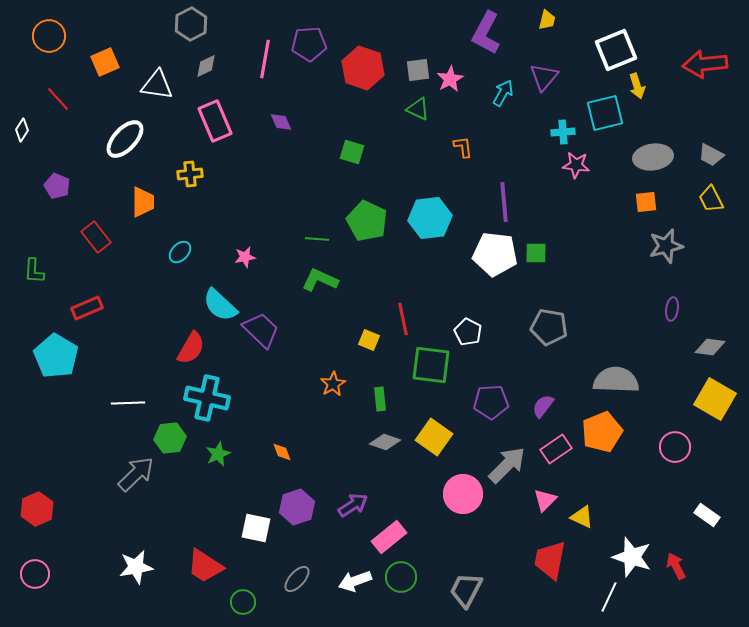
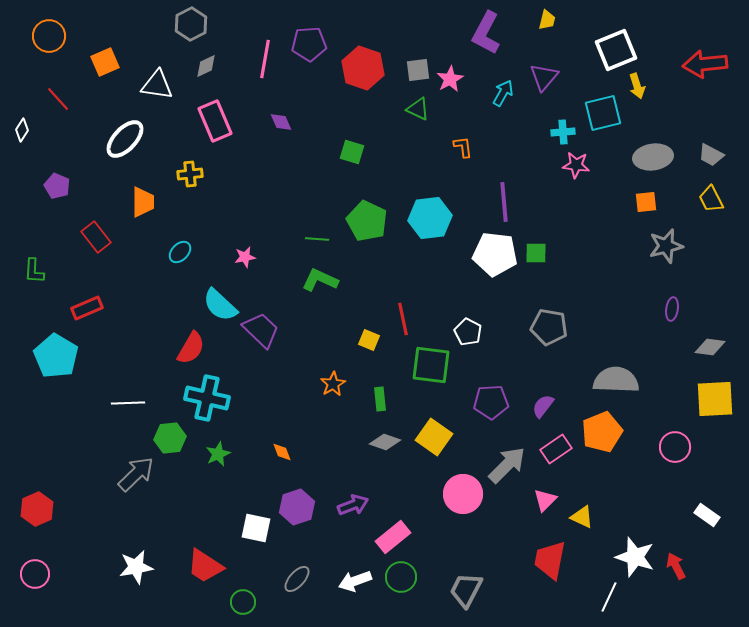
cyan square at (605, 113): moved 2 px left
yellow square at (715, 399): rotated 33 degrees counterclockwise
purple arrow at (353, 505): rotated 12 degrees clockwise
pink rectangle at (389, 537): moved 4 px right
white star at (632, 557): moved 3 px right
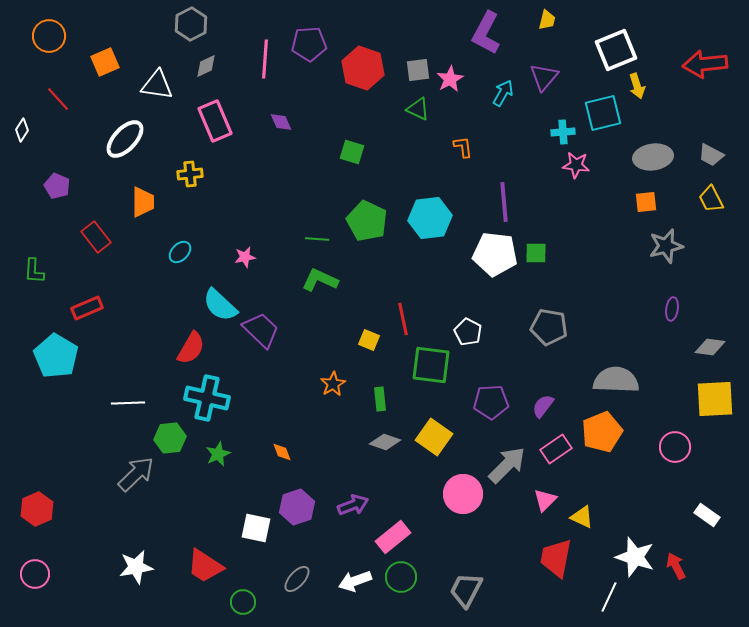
pink line at (265, 59): rotated 6 degrees counterclockwise
red trapezoid at (550, 560): moved 6 px right, 2 px up
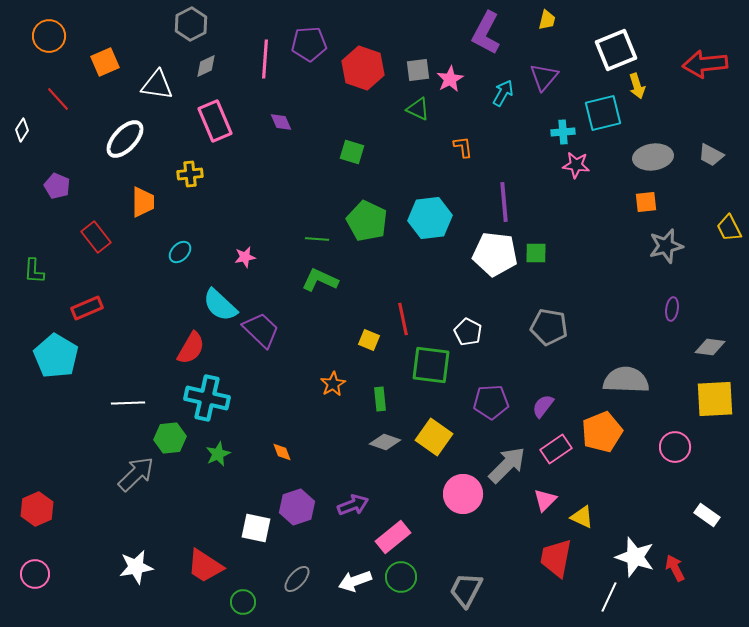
yellow trapezoid at (711, 199): moved 18 px right, 29 px down
gray semicircle at (616, 380): moved 10 px right
red arrow at (676, 566): moved 1 px left, 2 px down
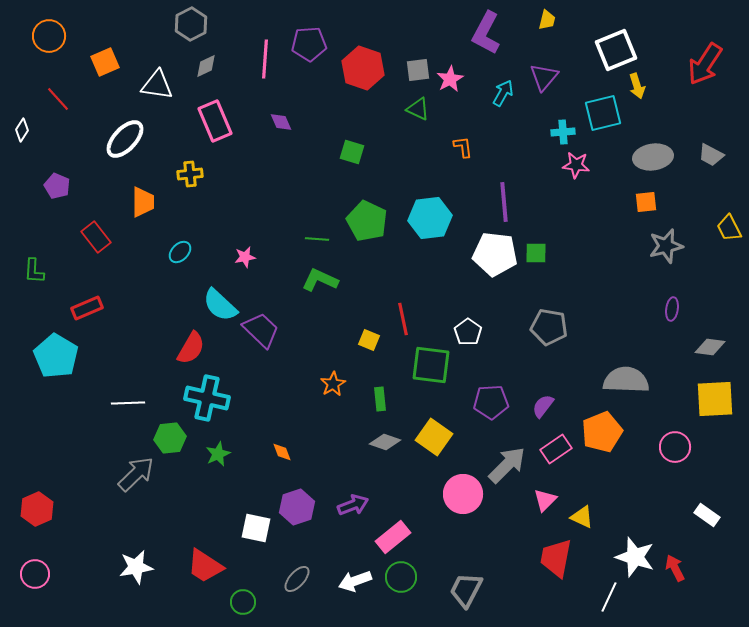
red arrow at (705, 64): rotated 51 degrees counterclockwise
white pentagon at (468, 332): rotated 8 degrees clockwise
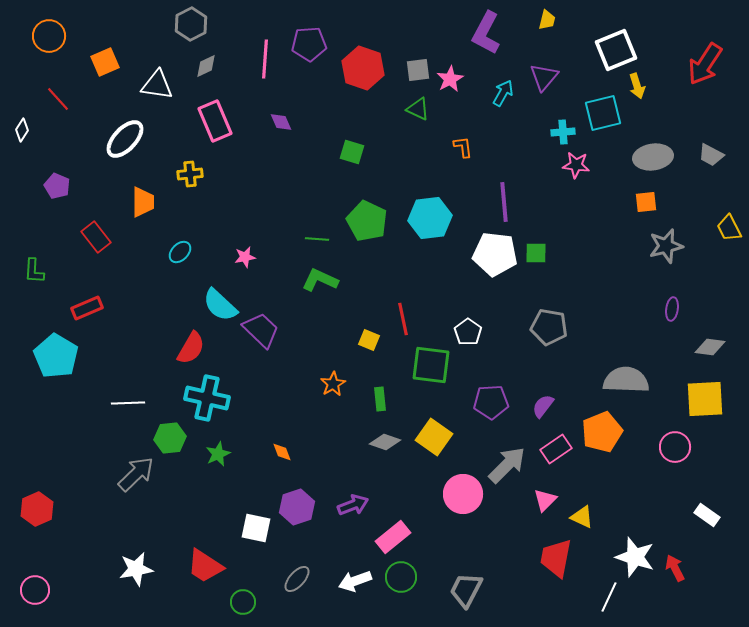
yellow square at (715, 399): moved 10 px left
white star at (136, 567): moved 2 px down
pink circle at (35, 574): moved 16 px down
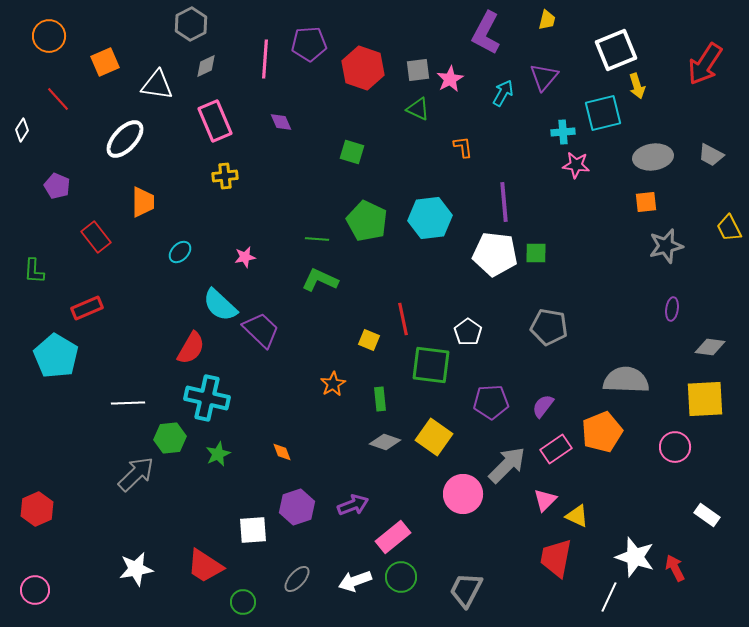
yellow cross at (190, 174): moved 35 px right, 2 px down
yellow triangle at (582, 517): moved 5 px left, 1 px up
white square at (256, 528): moved 3 px left, 2 px down; rotated 16 degrees counterclockwise
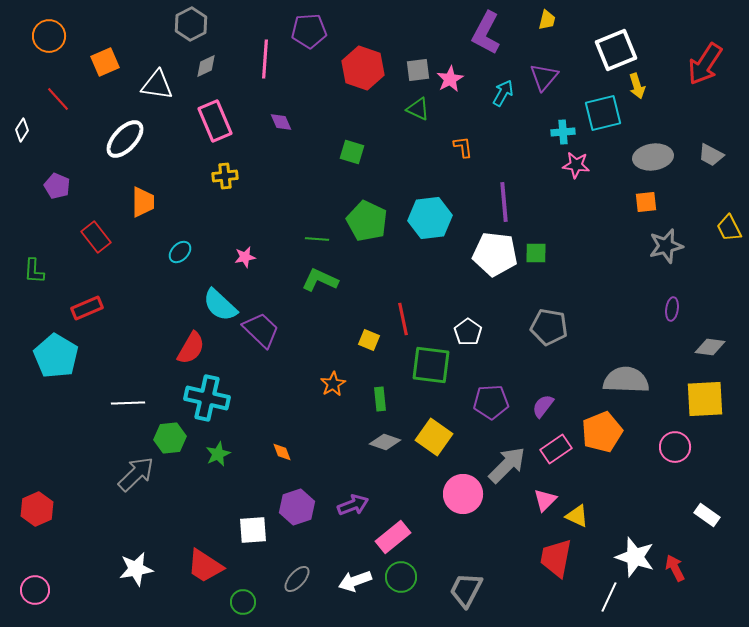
purple pentagon at (309, 44): moved 13 px up
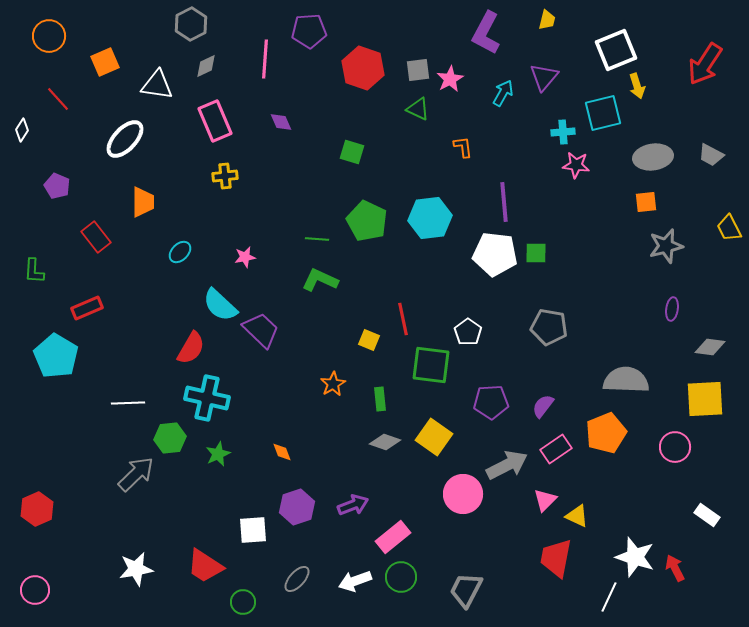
orange pentagon at (602, 432): moved 4 px right, 1 px down
gray arrow at (507, 465): rotated 18 degrees clockwise
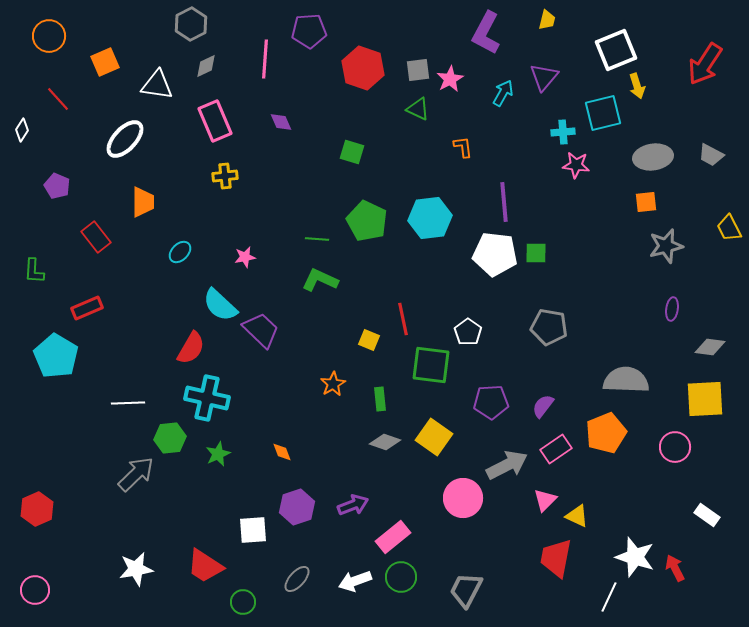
pink circle at (463, 494): moved 4 px down
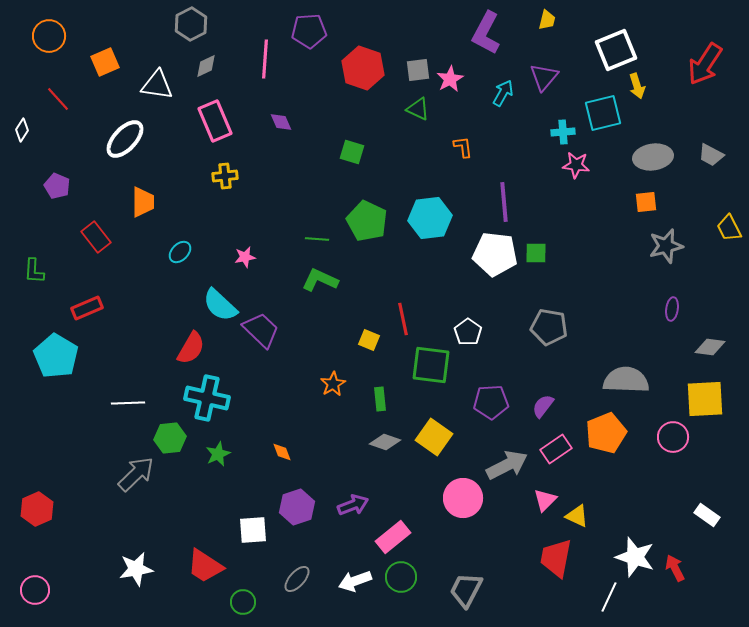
pink circle at (675, 447): moved 2 px left, 10 px up
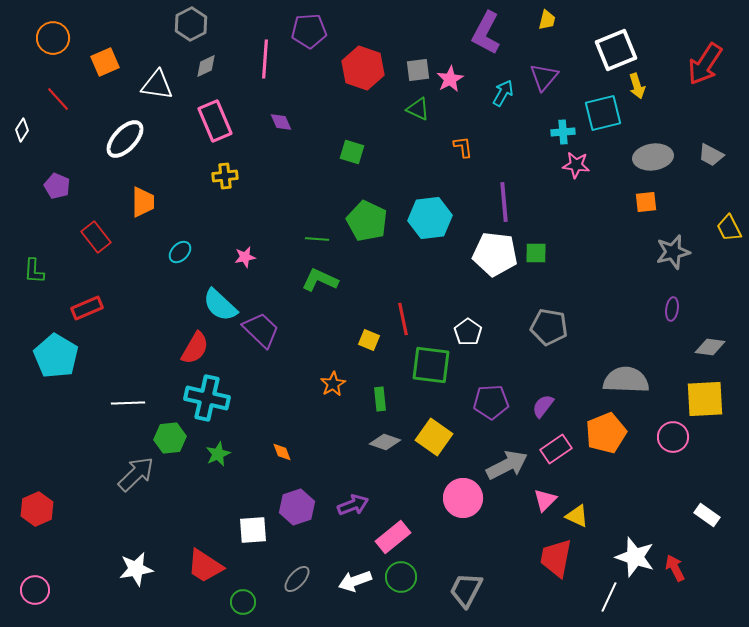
orange circle at (49, 36): moved 4 px right, 2 px down
gray star at (666, 246): moved 7 px right, 6 px down
red semicircle at (191, 348): moved 4 px right
